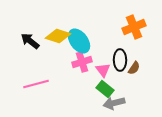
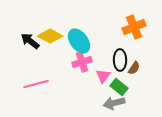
yellow diamond: moved 8 px left; rotated 10 degrees clockwise
pink triangle: moved 6 px down; rotated 14 degrees clockwise
green rectangle: moved 14 px right, 2 px up
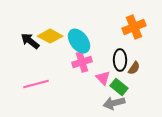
pink triangle: moved 2 px down; rotated 21 degrees counterclockwise
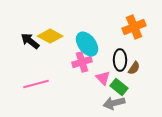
cyan ellipse: moved 8 px right, 3 px down
